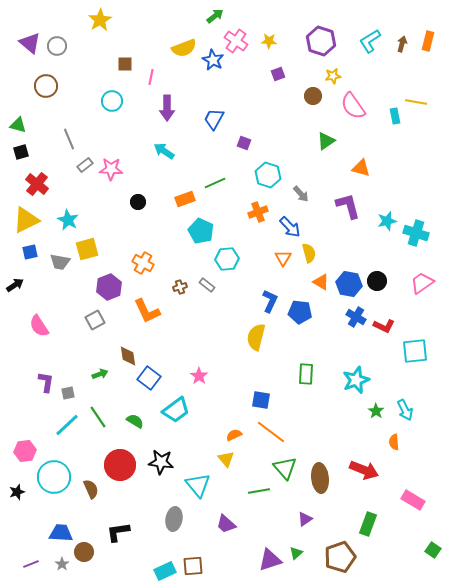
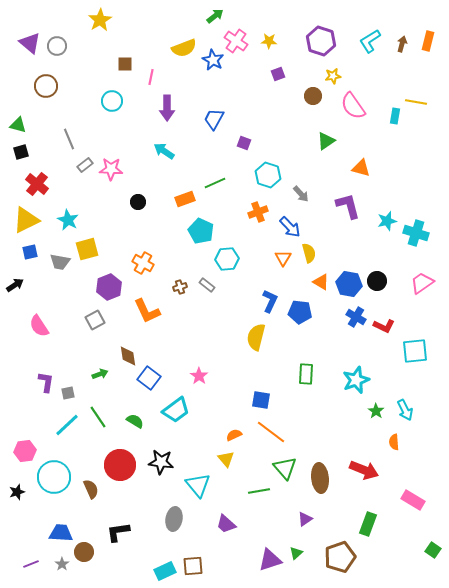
cyan rectangle at (395, 116): rotated 21 degrees clockwise
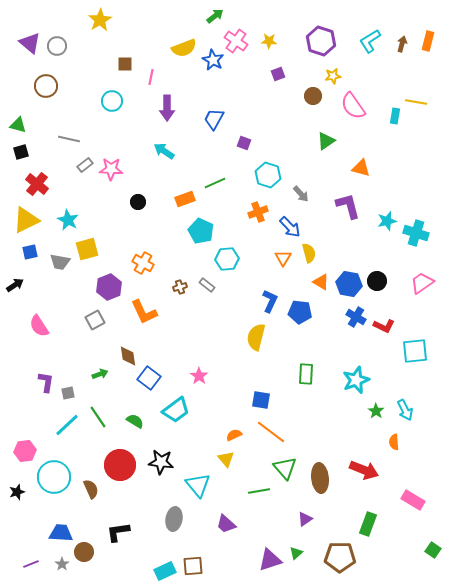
gray line at (69, 139): rotated 55 degrees counterclockwise
orange L-shape at (147, 311): moved 3 px left, 1 px down
brown pentagon at (340, 557): rotated 20 degrees clockwise
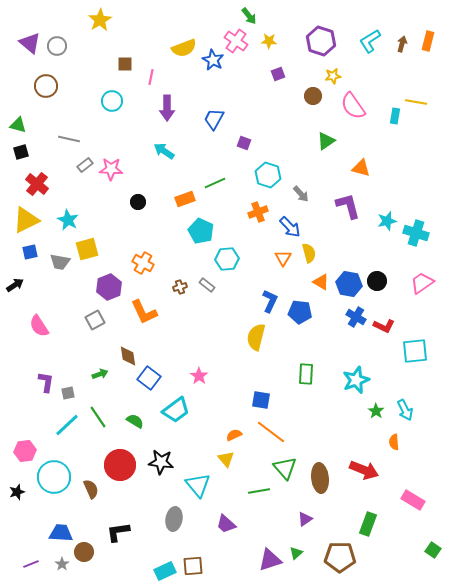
green arrow at (215, 16): moved 34 px right; rotated 90 degrees clockwise
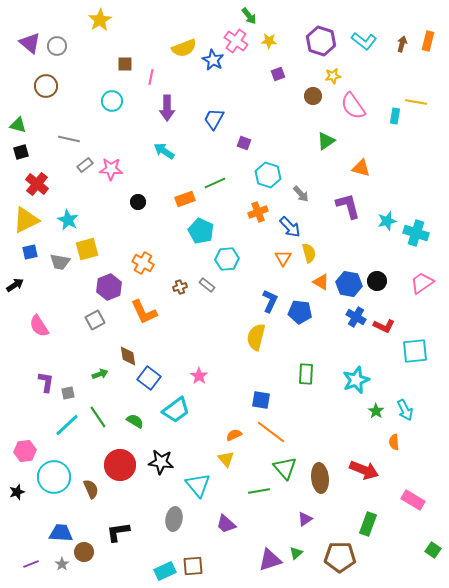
cyan L-shape at (370, 41): moved 6 px left; rotated 110 degrees counterclockwise
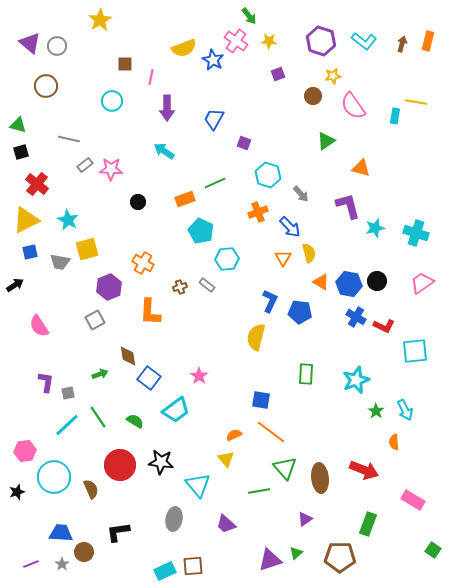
cyan star at (387, 221): moved 12 px left, 7 px down
orange L-shape at (144, 312): moved 6 px right; rotated 28 degrees clockwise
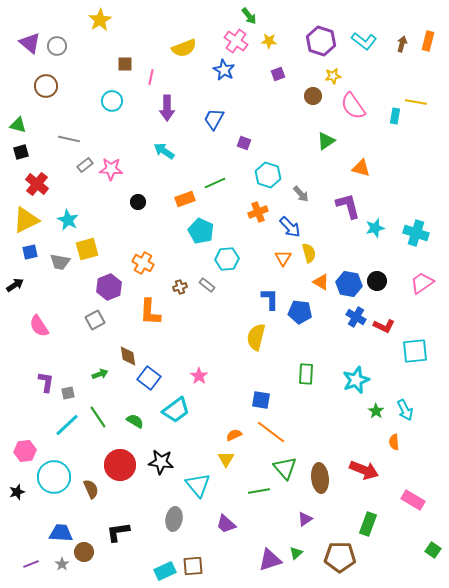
blue star at (213, 60): moved 11 px right, 10 px down
blue L-shape at (270, 301): moved 2 px up; rotated 25 degrees counterclockwise
yellow triangle at (226, 459): rotated 12 degrees clockwise
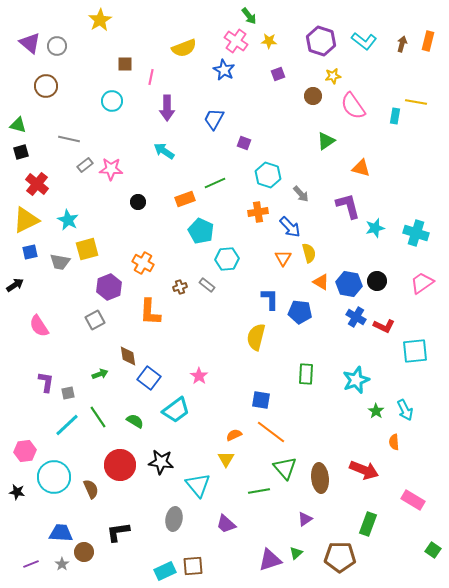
orange cross at (258, 212): rotated 12 degrees clockwise
black star at (17, 492): rotated 28 degrees clockwise
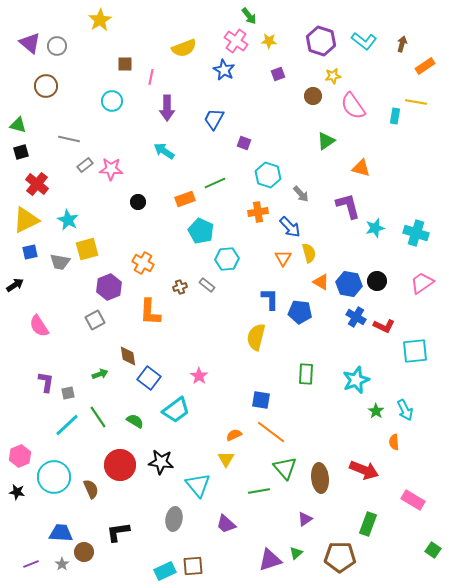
orange rectangle at (428, 41): moved 3 px left, 25 px down; rotated 42 degrees clockwise
pink hexagon at (25, 451): moved 5 px left, 5 px down; rotated 15 degrees counterclockwise
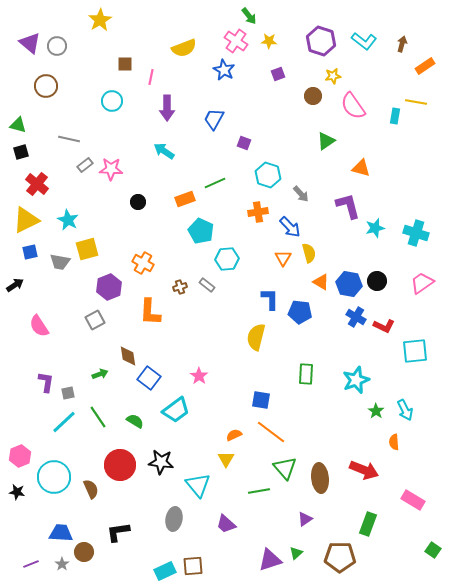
cyan line at (67, 425): moved 3 px left, 3 px up
